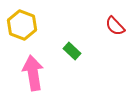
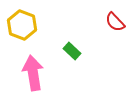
red semicircle: moved 4 px up
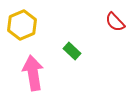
yellow hexagon: rotated 16 degrees clockwise
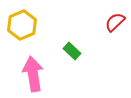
red semicircle: rotated 90 degrees clockwise
pink arrow: moved 1 px down
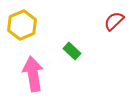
red semicircle: moved 1 px left, 1 px up
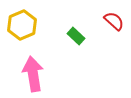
red semicircle: rotated 85 degrees clockwise
green rectangle: moved 4 px right, 15 px up
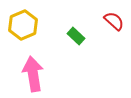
yellow hexagon: moved 1 px right
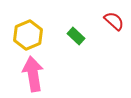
yellow hexagon: moved 5 px right, 10 px down
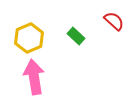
yellow hexagon: moved 1 px right, 3 px down
pink arrow: moved 1 px right, 3 px down
